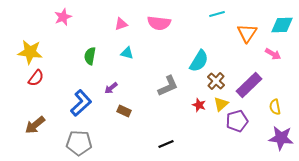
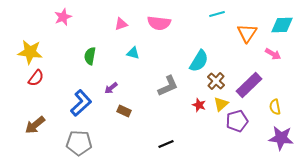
cyan triangle: moved 6 px right
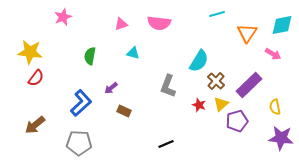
cyan diamond: rotated 10 degrees counterclockwise
gray L-shape: rotated 135 degrees clockwise
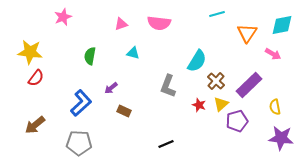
cyan semicircle: moved 2 px left
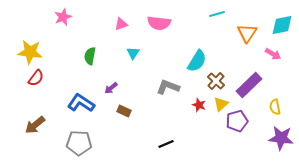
cyan triangle: rotated 48 degrees clockwise
gray L-shape: moved 1 px down; rotated 90 degrees clockwise
blue L-shape: rotated 104 degrees counterclockwise
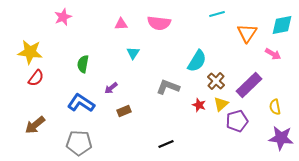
pink triangle: rotated 16 degrees clockwise
green semicircle: moved 7 px left, 8 px down
brown rectangle: rotated 48 degrees counterclockwise
